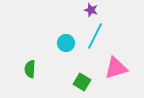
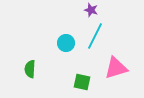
green square: rotated 18 degrees counterclockwise
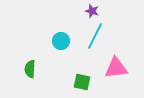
purple star: moved 1 px right, 1 px down
cyan circle: moved 5 px left, 2 px up
pink triangle: rotated 10 degrees clockwise
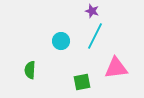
green semicircle: moved 1 px down
green square: rotated 24 degrees counterclockwise
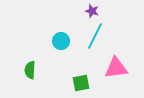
green square: moved 1 px left, 1 px down
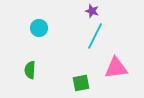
cyan circle: moved 22 px left, 13 px up
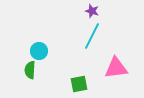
cyan circle: moved 23 px down
cyan line: moved 3 px left
green square: moved 2 px left, 1 px down
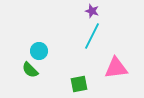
green semicircle: rotated 48 degrees counterclockwise
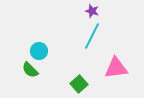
green square: rotated 30 degrees counterclockwise
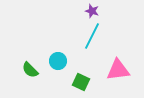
cyan circle: moved 19 px right, 10 px down
pink triangle: moved 2 px right, 2 px down
green square: moved 2 px right, 2 px up; rotated 24 degrees counterclockwise
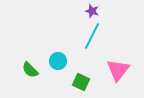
pink triangle: rotated 45 degrees counterclockwise
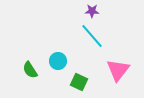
purple star: rotated 16 degrees counterclockwise
cyan line: rotated 68 degrees counterclockwise
green semicircle: rotated 12 degrees clockwise
green square: moved 2 px left
